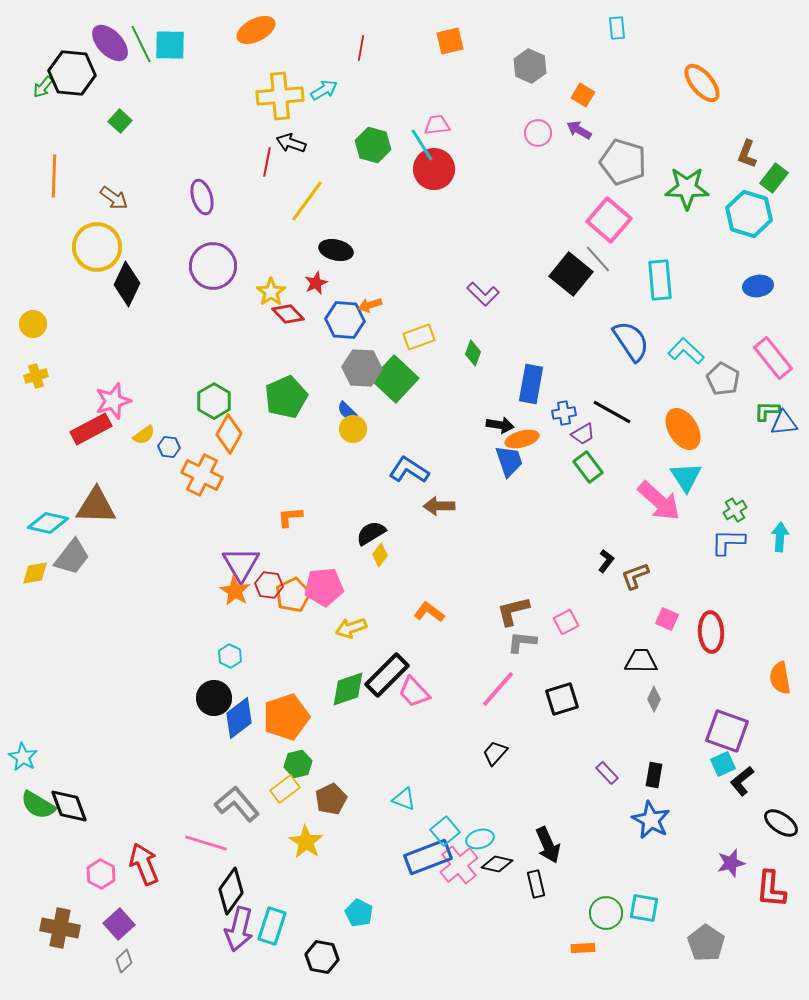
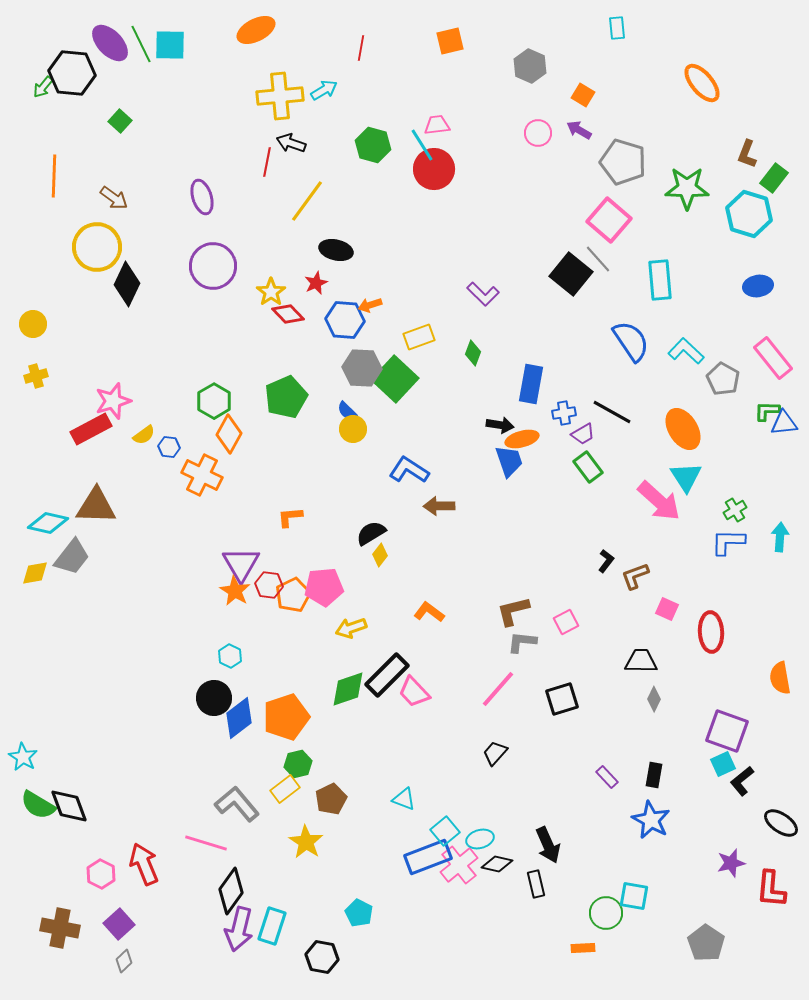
pink square at (667, 619): moved 10 px up
purple rectangle at (607, 773): moved 4 px down
cyan square at (644, 908): moved 10 px left, 12 px up
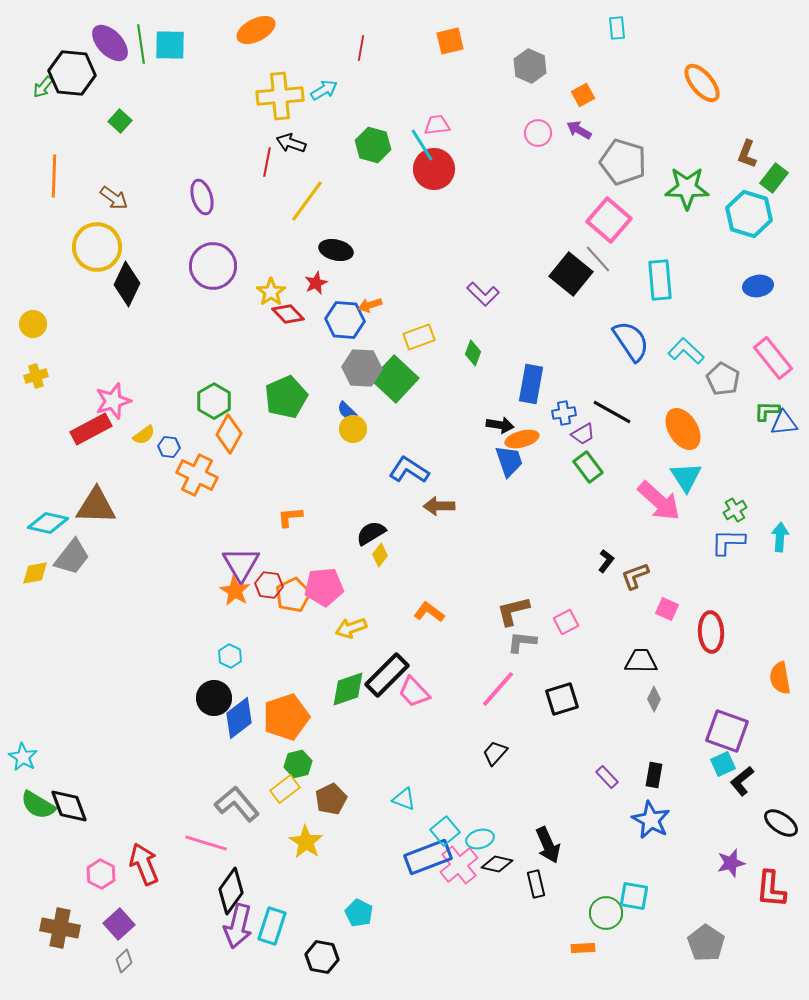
green line at (141, 44): rotated 18 degrees clockwise
orange square at (583, 95): rotated 30 degrees clockwise
orange cross at (202, 475): moved 5 px left
purple arrow at (239, 929): moved 1 px left, 3 px up
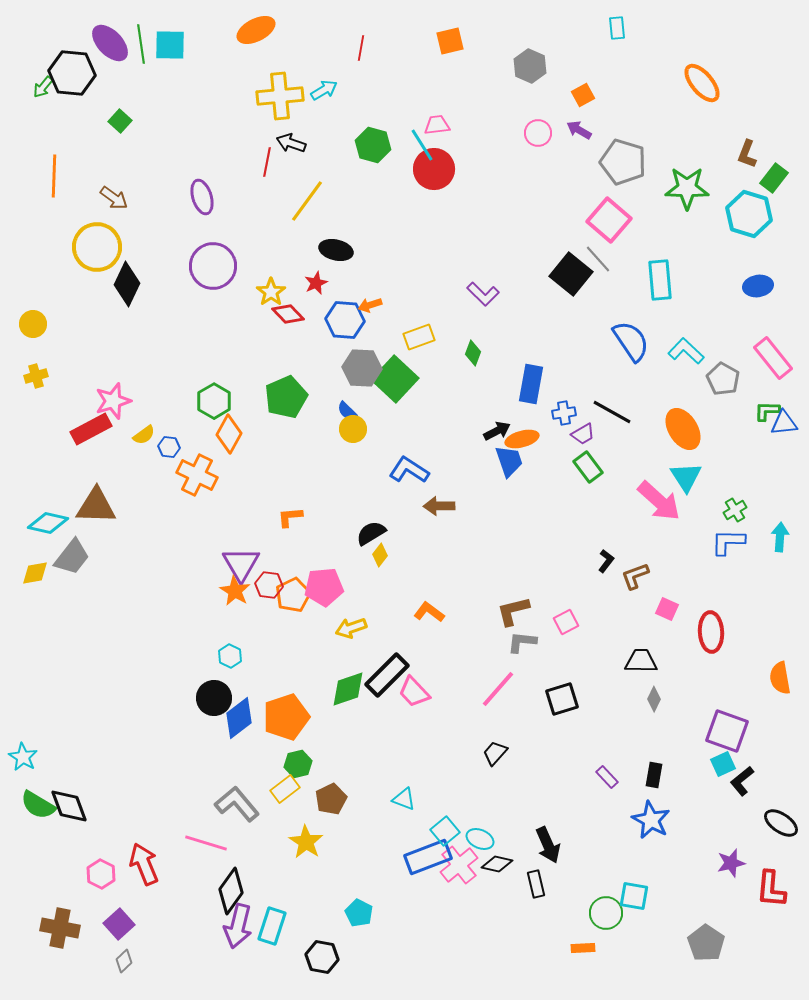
black arrow at (500, 425): moved 3 px left, 6 px down; rotated 36 degrees counterclockwise
cyan ellipse at (480, 839): rotated 40 degrees clockwise
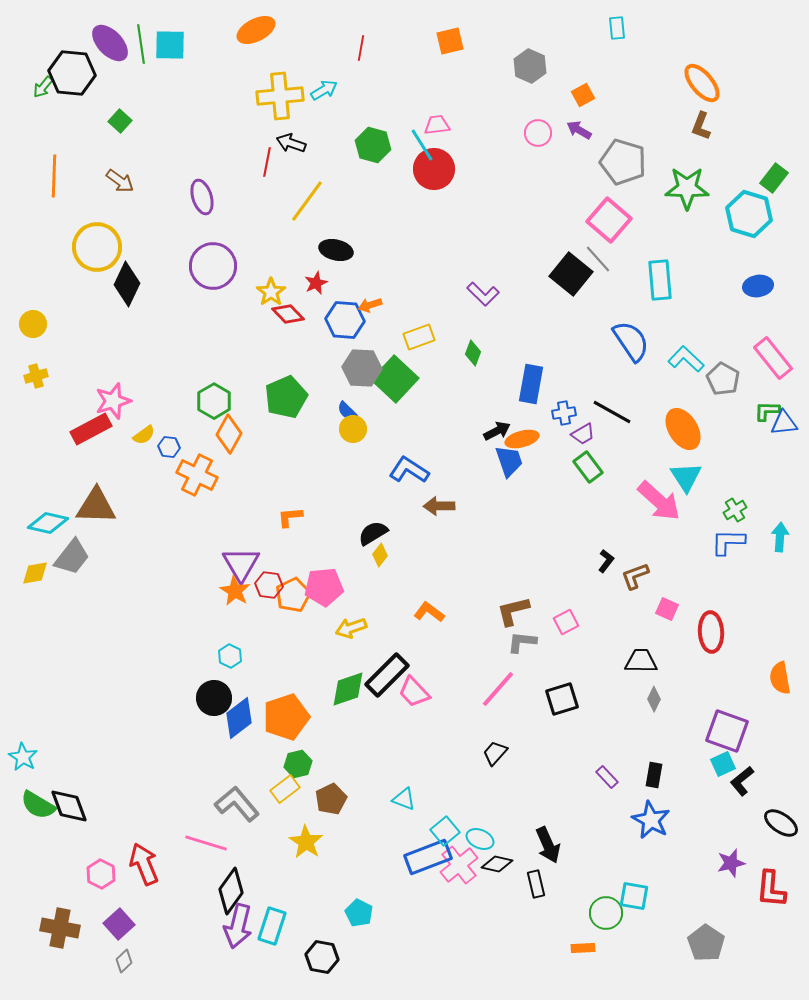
brown L-shape at (747, 154): moved 46 px left, 28 px up
brown arrow at (114, 198): moved 6 px right, 17 px up
cyan L-shape at (686, 351): moved 8 px down
black semicircle at (371, 533): moved 2 px right
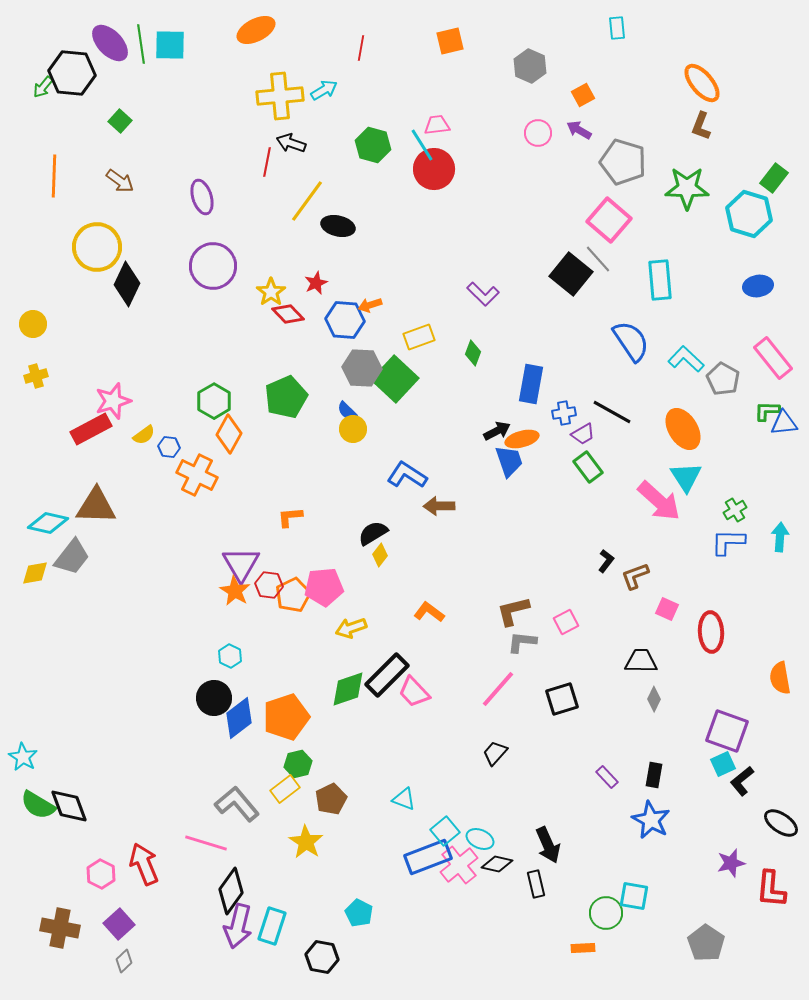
black ellipse at (336, 250): moved 2 px right, 24 px up
blue L-shape at (409, 470): moved 2 px left, 5 px down
